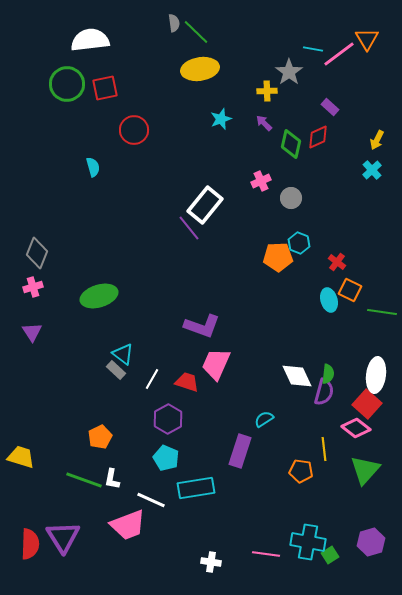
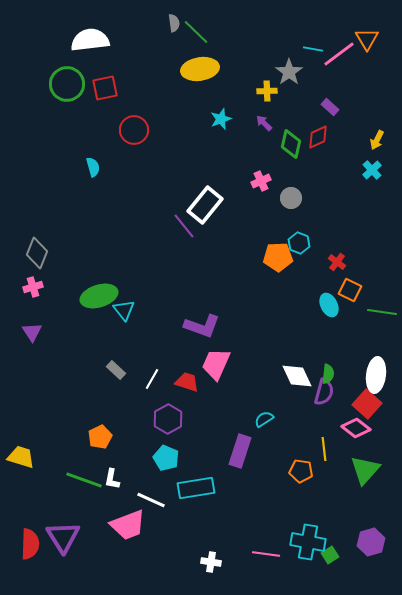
purple line at (189, 228): moved 5 px left, 2 px up
cyan ellipse at (329, 300): moved 5 px down; rotated 10 degrees counterclockwise
cyan triangle at (123, 354): moved 1 px right, 44 px up; rotated 15 degrees clockwise
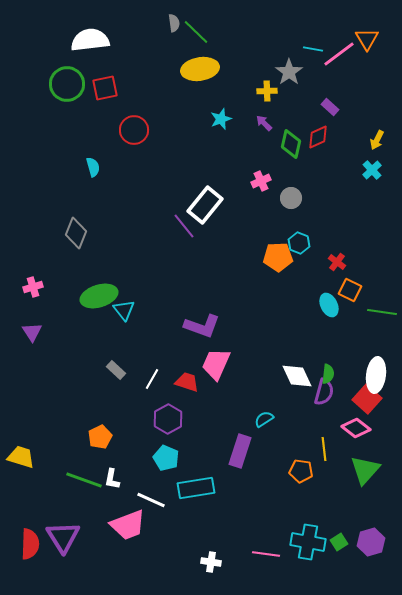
gray diamond at (37, 253): moved 39 px right, 20 px up
red square at (367, 404): moved 5 px up
green square at (330, 555): moved 9 px right, 13 px up
